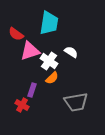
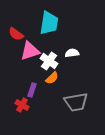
white semicircle: moved 1 px right, 1 px down; rotated 40 degrees counterclockwise
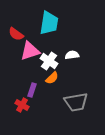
white semicircle: moved 2 px down
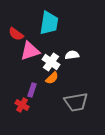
white cross: moved 2 px right, 1 px down
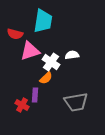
cyan trapezoid: moved 6 px left, 2 px up
red semicircle: moved 1 px left; rotated 21 degrees counterclockwise
orange semicircle: moved 6 px left
purple rectangle: moved 3 px right, 5 px down; rotated 16 degrees counterclockwise
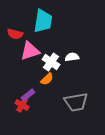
white semicircle: moved 2 px down
orange semicircle: moved 1 px right, 1 px down
purple rectangle: moved 7 px left; rotated 48 degrees clockwise
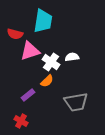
orange semicircle: moved 2 px down
red cross: moved 1 px left, 16 px down
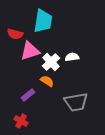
white cross: rotated 12 degrees clockwise
orange semicircle: rotated 104 degrees counterclockwise
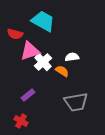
cyan trapezoid: rotated 70 degrees counterclockwise
white cross: moved 8 px left
orange semicircle: moved 15 px right, 10 px up
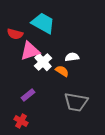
cyan trapezoid: moved 2 px down
gray trapezoid: rotated 20 degrees clockwise
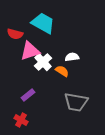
red cross: moved 1 px up
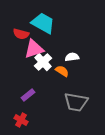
red semicircle: moved 6 px right
pink triangle: moved 4 px right, 2 px up
